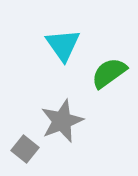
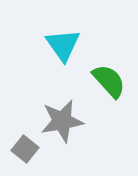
green semicircle: moved 8 px down; rotated 84 degrees clockwise
gray star: rotated 12 degrees clockwise
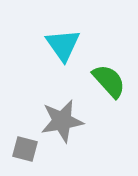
gray square: rotated 24 degrees counterclockwise
